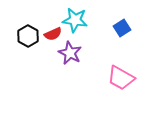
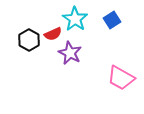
cyan star: moved 1 px up; rotated 25 degrees clockwise
blue square: moved 10 px left, 8 px up
black hexagon: moved 1 px right, 4 px down
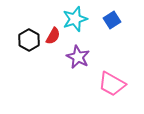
cyan star: rotated 20 degrees clockwise
red semicircle: moved 2 px down; rotated 36 degrees counterclockwise
purple star: moved 8 px right, 4 px down
pink trapezoid: moved 9 px left, 6 px down
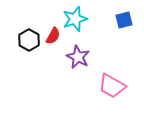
blue square: moved 12 px right; rotated 18 degrees clockwise
pink trapezoid: moved 2 px down
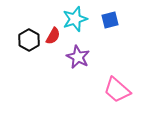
blue square: moved 14 px left
pink trapezoid: moved 5 px right, 4 px down; rotated 12 degrees clockwise
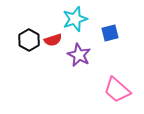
blue square: moved 13 px down
red semicircle: moved 4 px down; rotated 42 degrees clockwise
purple star: moved 1 px right, 2 px up
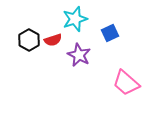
blue square: rotated 12 degrees counterclockwise
pink trapezoid: moved 9 px right, 7 px up
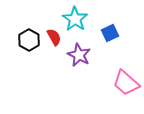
cyan star: rotated 20 degrees counterclockwise
red semicircle: moved 1 px right, 3 px up; rotated 102 degrees counterclockwise
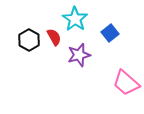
blue square: rotated 12 degrees counterclockwise
purple star: rotated 30 degrees clockwise
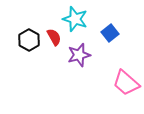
cyan star: rotated 15 degrees counterclockwise
